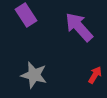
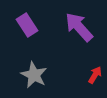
purple rectangle: moved 1 px right, 10 px down
gray star: rotated 12 degrees clockwise
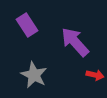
purple arrow: moved 4 px left, 15 px down
red arrow: rotated 72 degrees clockwise
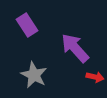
purple arrow: moved 6 px down
red arrow: moved 2 px down
